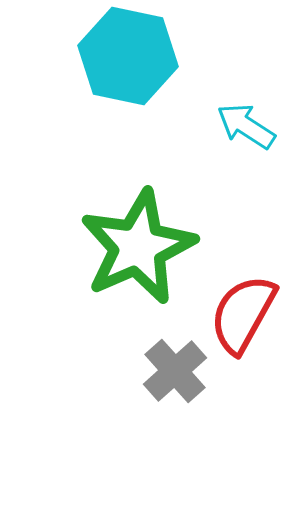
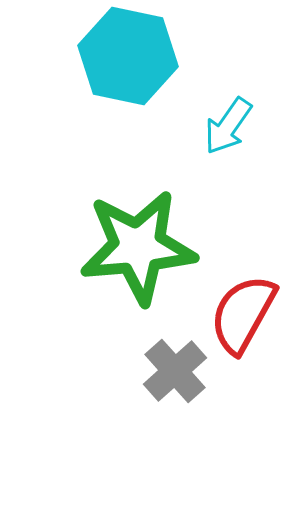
cyan arrow: moved 18 px left; rotated 88 degrees counterclockwise
green star: rotated 19 degrees clockwise
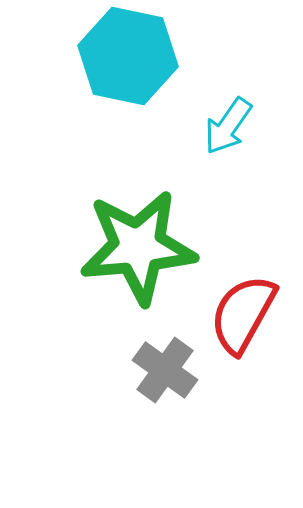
gray cross: moved 10 px left, 1 px up; rotated 12 degrees counterclockwise
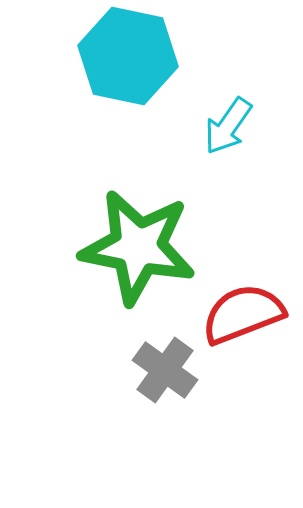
green star: rotated 16 degrees clockwise
red semicircle: rotated 40 degrees clockwise
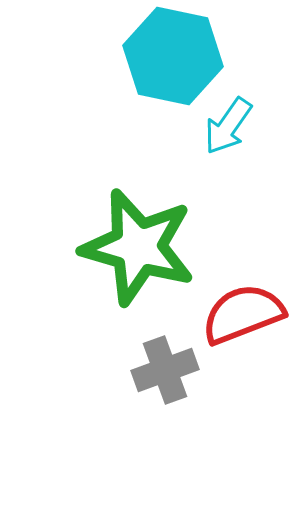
cyan hexagon: moved 45 px right
green star: rotated 5 degrees clockwise
gray cross: rotated 34 degrees clockwise
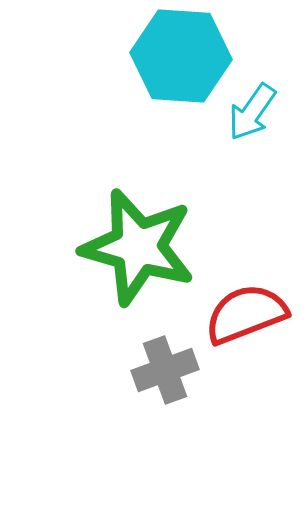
cyan hexagon: moved 8 px right; rotated 8 degrees counterclockwise
cyan arrow: moved 24 px right, 14 px up
red semicircle: moved 3 px right
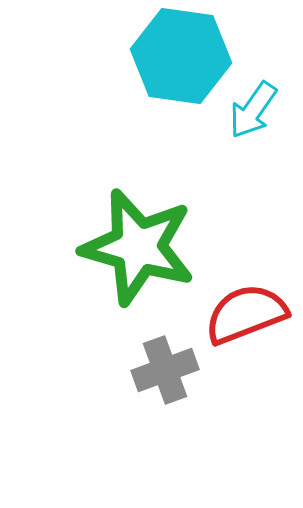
cyan hexagon: rotated 4 degrees clockwise
cyan arrow: moved 1 px right, 2 px up
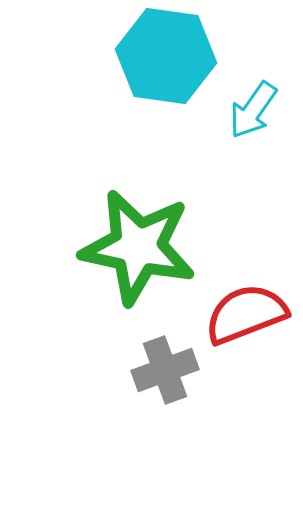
cyan hexagon: moved 15 px left
green star: rotated 4 degrees counterclockwise
